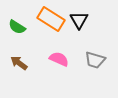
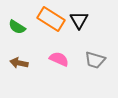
brown arrow: rotated 24 degrees counterclockwise
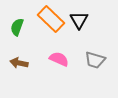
orange rectangle: rotated 12 degrees clockwise
green semicircle: rotated 78 degrees clockwise
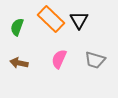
pink semicircle: rotated 90 degrees counterclockwise
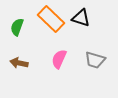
black triangle: moved 2 px right, 2 px up; rotated 42 degrees counterclockwise
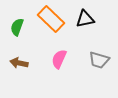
black triangle: moved 4 px right, 1 px down; rotated 30 degrees counterclockwise
gray trapezoid: moved 4 px right
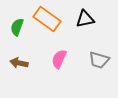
orange rectangle: moved 4 px left; rotated 8 degrees counterclockwise
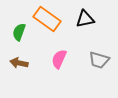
green semicircle: moved 2 px right, 5 px down
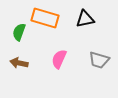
orange rectangle: moved 2 px left, 1 px up; rotated 20 degrees counterclockwise
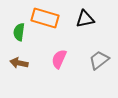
green semicircle: rotated 12 degrees counterclockwise
gray trapezoid: rotated 125 degrees clockwise
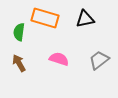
pink semicircle: rotated 84 degrees clockwise
brown arrow: rotated 48 degrees clockwise
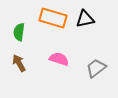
orange rectangle: moved 8 px right
gray trapezoid: moved 3 px left, 8 px down
